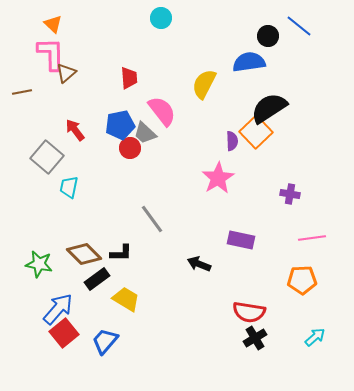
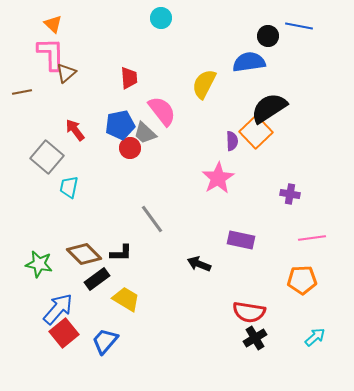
blue line: rotated 28 degrees counterclockwise
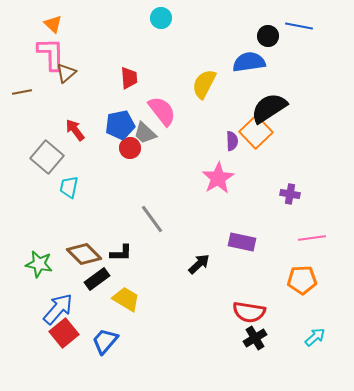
purple rectangle: moved 1 px right, 2 px down
black arrow: rotated 115 degrees clockwise
